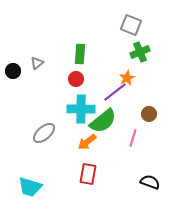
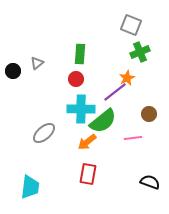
pink line: rotated 66 degrees clockwise
cyan trapezoid: rotated 100 degrees counterclockwise
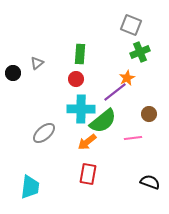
black circle: moved 2 px down
